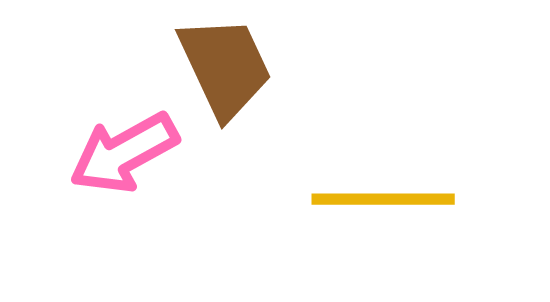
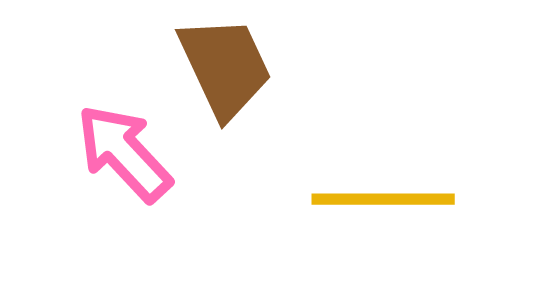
pink arrow: rotated 76 degrees clockwise
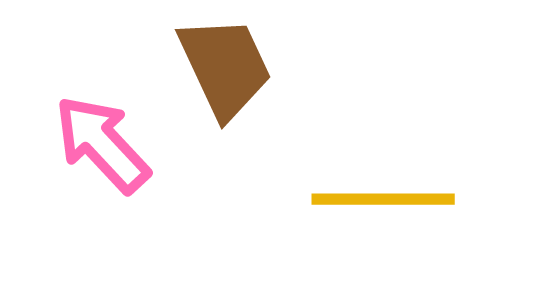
pink arrow: moved 22 px left, 9 px up
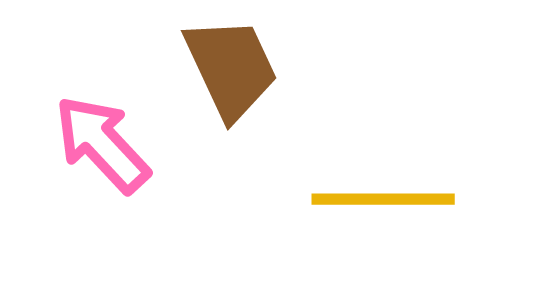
brown trapezoid: moved 6 px right, 1 px down
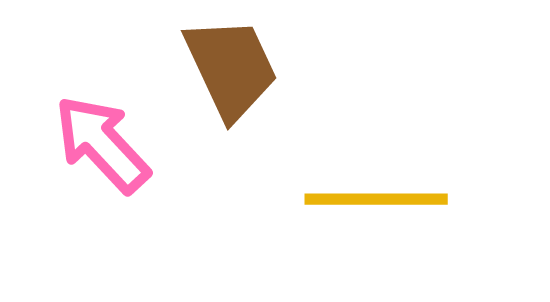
yellow line: moved 7 px left
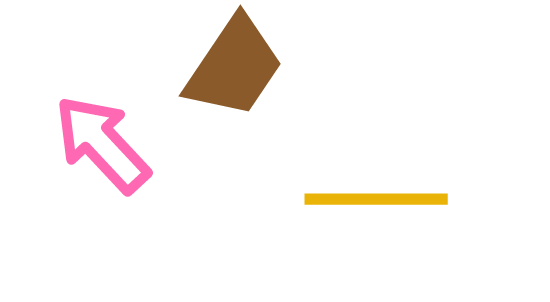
brown trapezoid: moved 3 px right, 1 px up; rotated 59 degrees clockwise
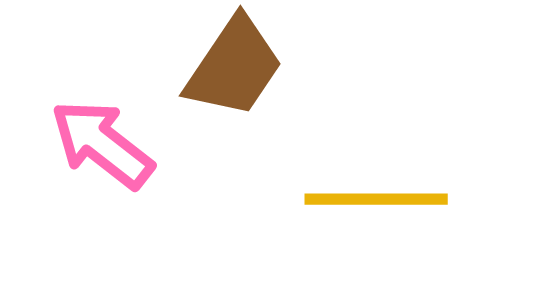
pink arrow: rotated 9 degrees counterclockwise
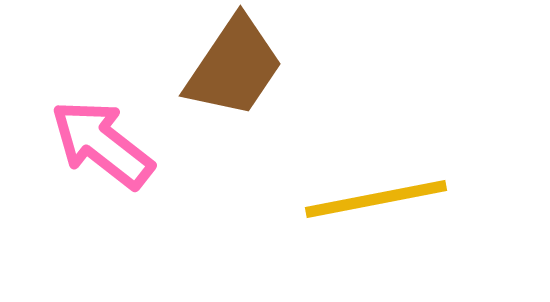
yellow line: rotated 11 degrees counterclockwise
